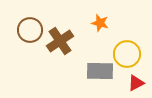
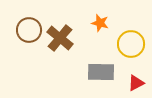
brown circle: moved 1 px left
brown cross: moved 3 px up; rotated 16 degrees counterclockwise
yellow circle: moved 4 px right, 10 px up
gray rectangle: moved 1 px right, 1 px down
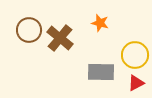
yellow circle: moved 4 px right, 11 px down
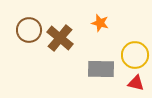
gray rectangle: moved 3 px up
red triangle: rotated 42 degrees clockwise
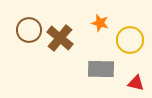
yellow circle: moved 5 px left, 15 px up
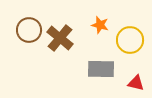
orange star: moved 2 px down
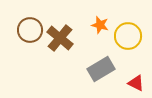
brown circle: moved 1 px right
yellow circle: moved 2 px left, 4 px up
gray rectangle: rotated 32 degrees counterclockwise
red triangle: rotated 12 degrees clockwise
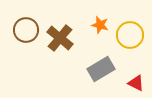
brown circle: moved 4 px left
yellow circle: moved 2 px right, 1 px up
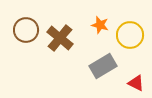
gray rectangle: moved 2 px right, 3 px up
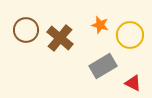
red triangle: moved 3 px left
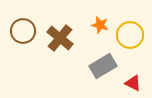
brown circle: moved 3 px left, 1 px down
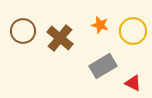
yellow circle: moved 3 px right, 4 px up
